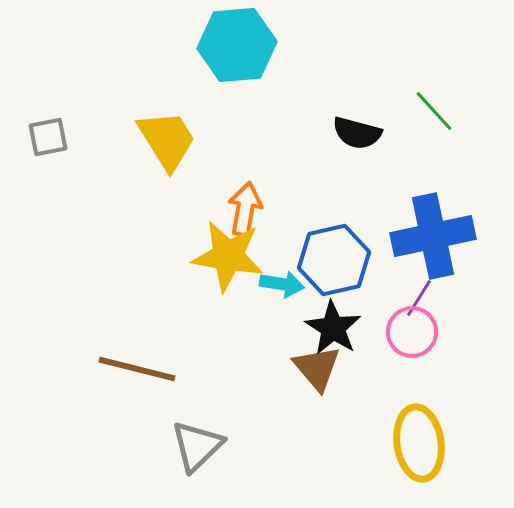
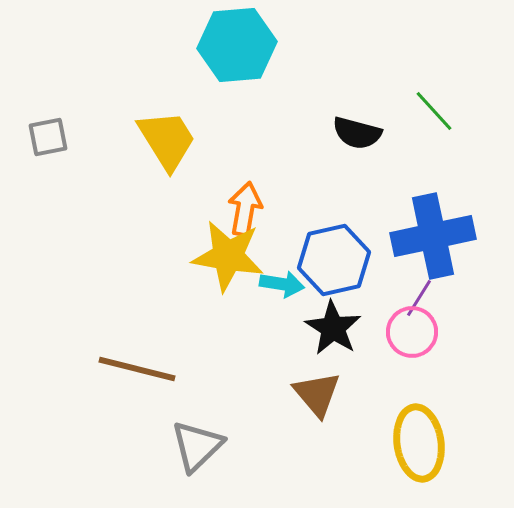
brown triangle: moved 26 px down
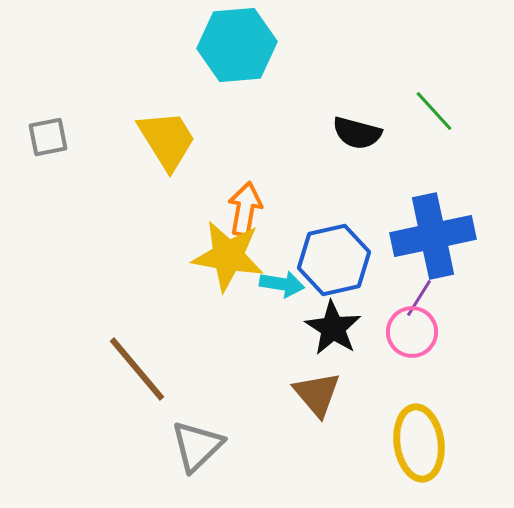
brown line: rotated 36 degrees clockwise
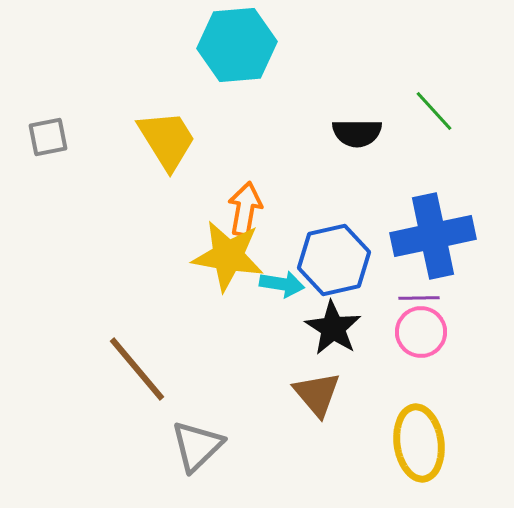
black semicircle: rotated 15 degrees counterclockwise
purple line: rotated 57 degrees clockwise
pink circle: moved 9 px right
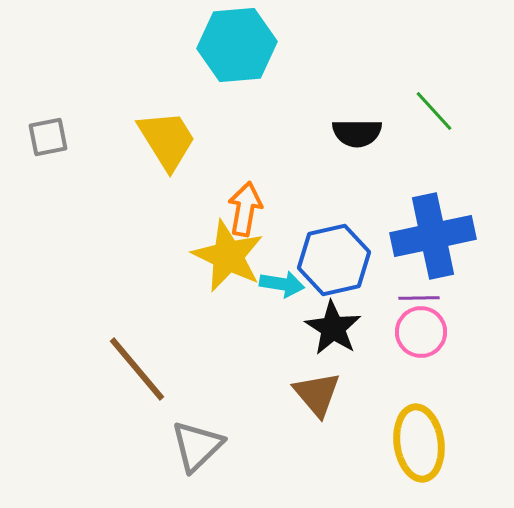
yellow star: rotated 16 degrees clockwise
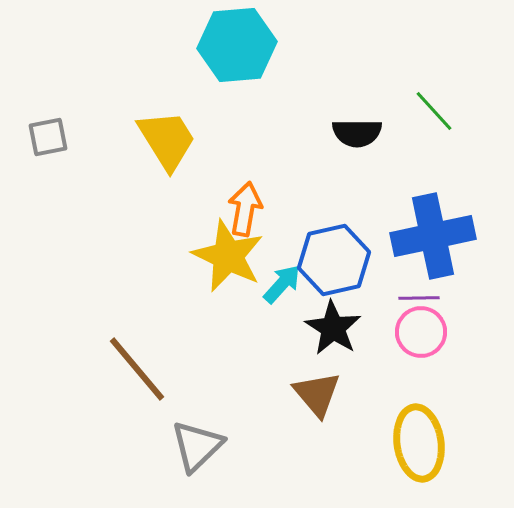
cyan arrow: rotated 57 degrees counterclockwise
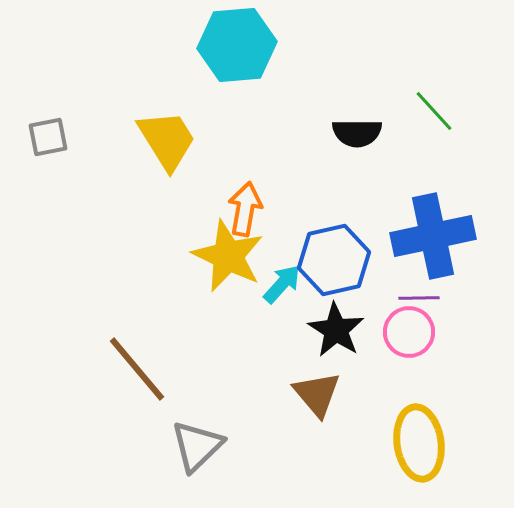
black star: moved 3 px right, 2 px down
pink circle: moved 12 px left
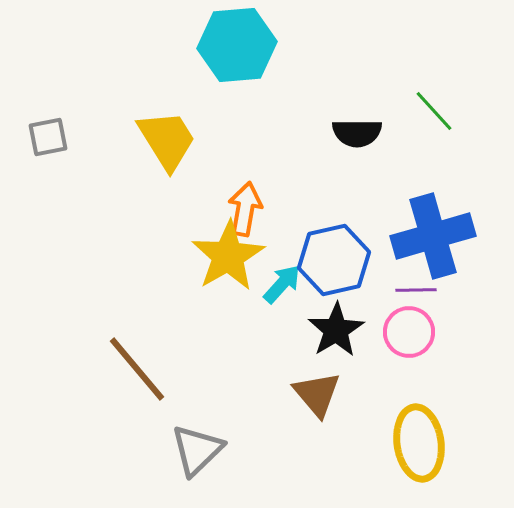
blue cross: rotated 4 degrees counterclockwise
yellow star: rotated 16 degrees clockwise
purple line: moved 3 px left, 8 px up
black star: rotated 8 degrees clockwise
gray triangle: moved 4 px down
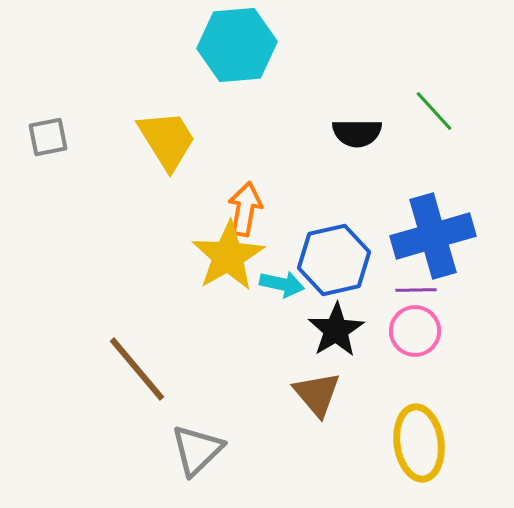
cyan arrow: rotated 60 degrees clockwise
pink circle: moved 6 px right, 1 px up
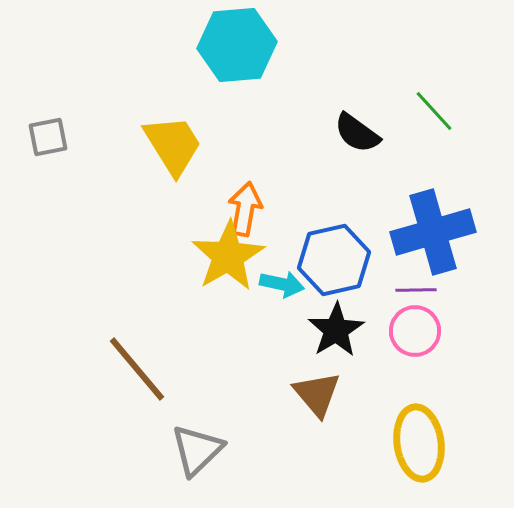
black semicircle: rotated 36 degrees clockwise
yellow trapezoid: moved 6 px right, 5 px down
blue cross: moved 4 px up
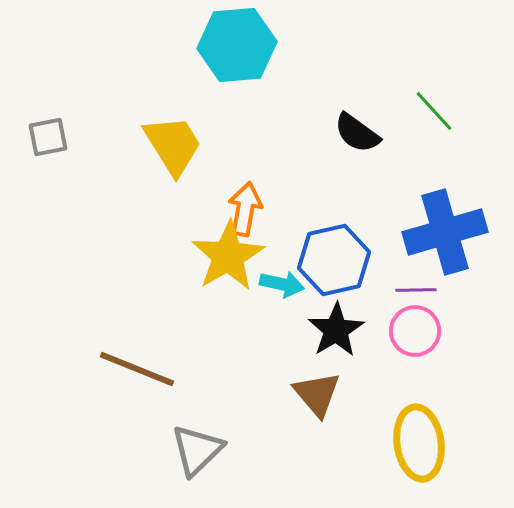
blue cross: moved 12 px right
brown line: rotated 28 degrees counterclockwise
